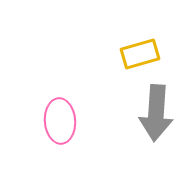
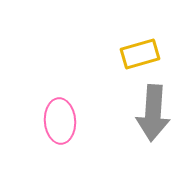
gray arrow: moved 3 px left
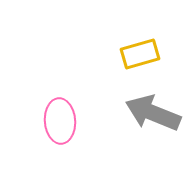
gray arrow: rotated 108 degrees clockwise
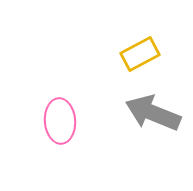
yellow rectangle: rotated 12 degrees counterclockwise
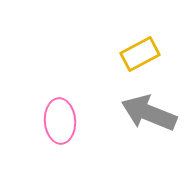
gray arrow: moved 4 px left
